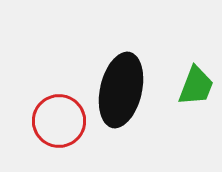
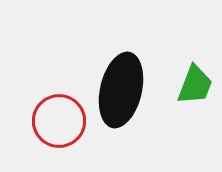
green trapezoid: moved 1 px left, 1 px up
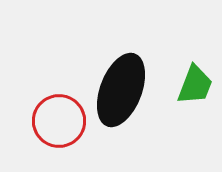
black ellipse: rotated 8 degrees clockwise
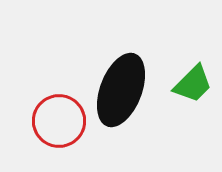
green trapezoid: moved 2 px left, 1 px up; rotated 24 degrees clockwise
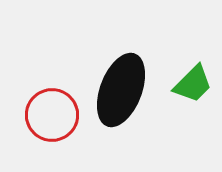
red circle: moved 7 px left, 6 px up
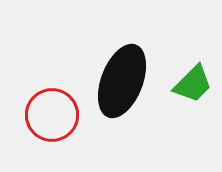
black ellipse: moved 1 px right, 9 px up
